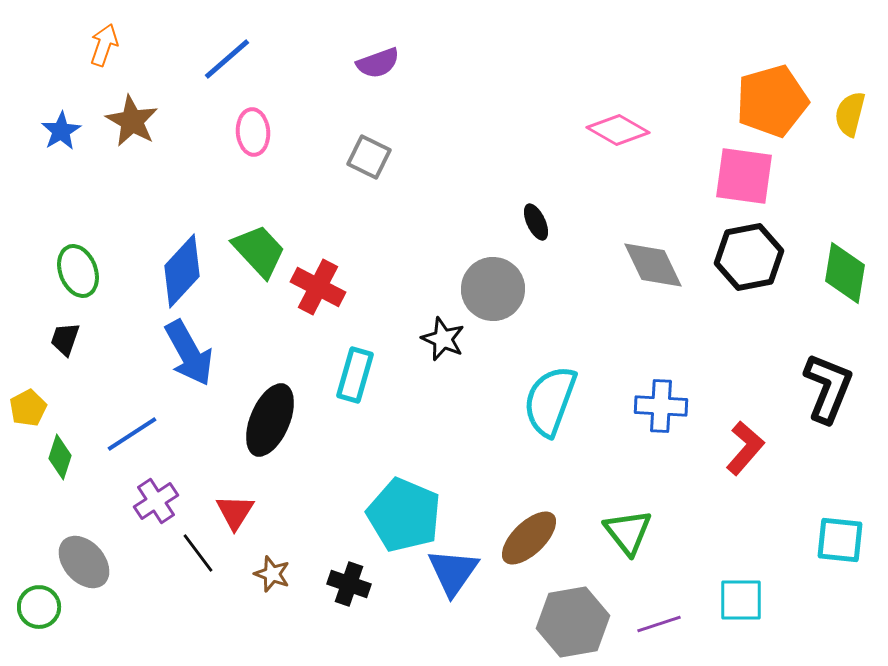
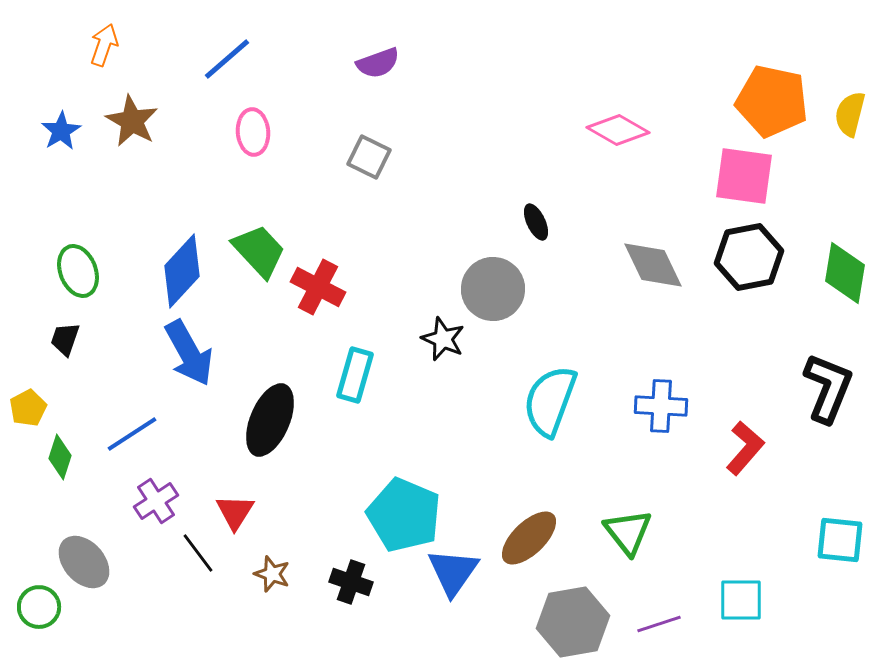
orange pentagon at (772, 101): rotated 28 degrees clockwise
black cross at (349, 584): moved 2 px right, 2 px up
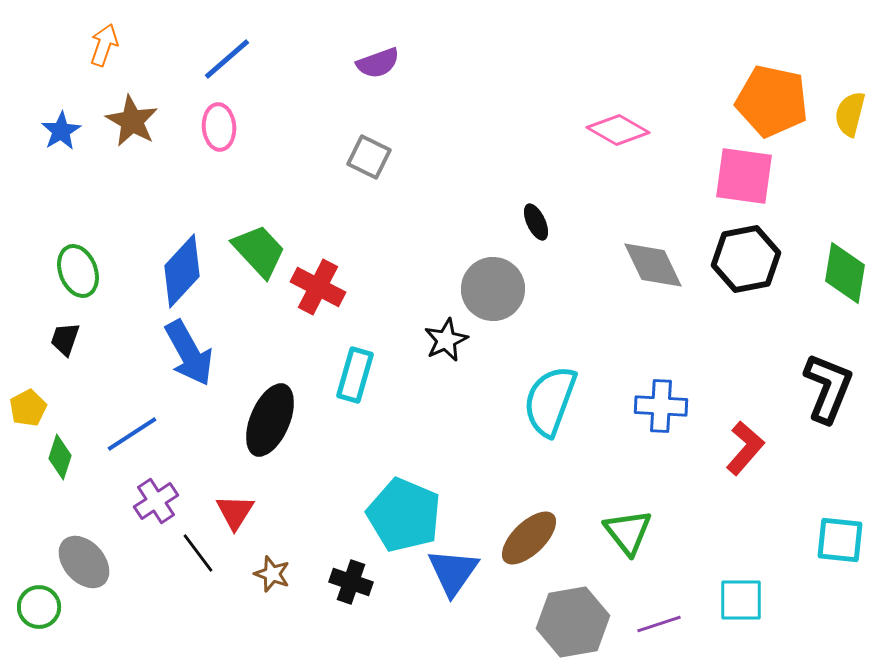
pink ellipse at (253, 132): moved 34 px left, 5 px up
black hexagon at (749, 257): moved 3 px left, 2 px down
black star at (443, 339): moved 3 px right, 1 px down; rotated 24 degrees clockwise
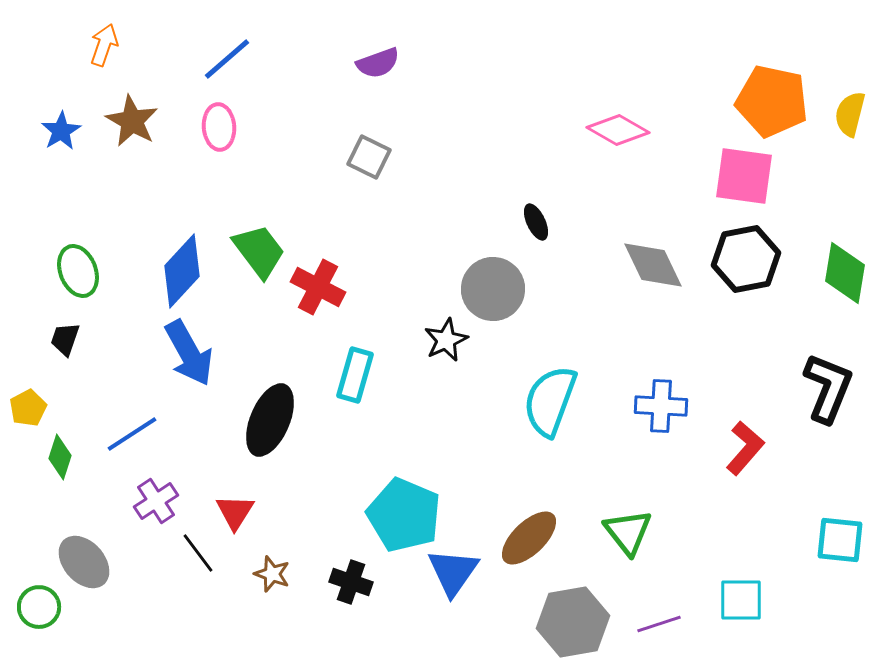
green trapezoid at (259, 251): rotated 6 degrees clockwise
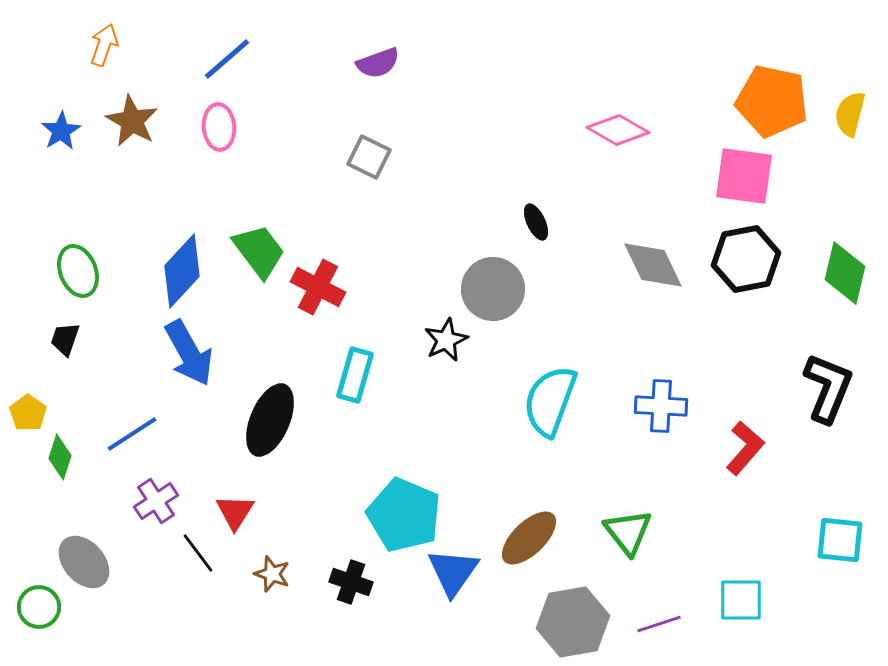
green diamond at (845, 273): rotated 4 degrees clockwise
yellow pentagon at (28, 408): moved 5 px down; rotated 9 degrees counterclockwise
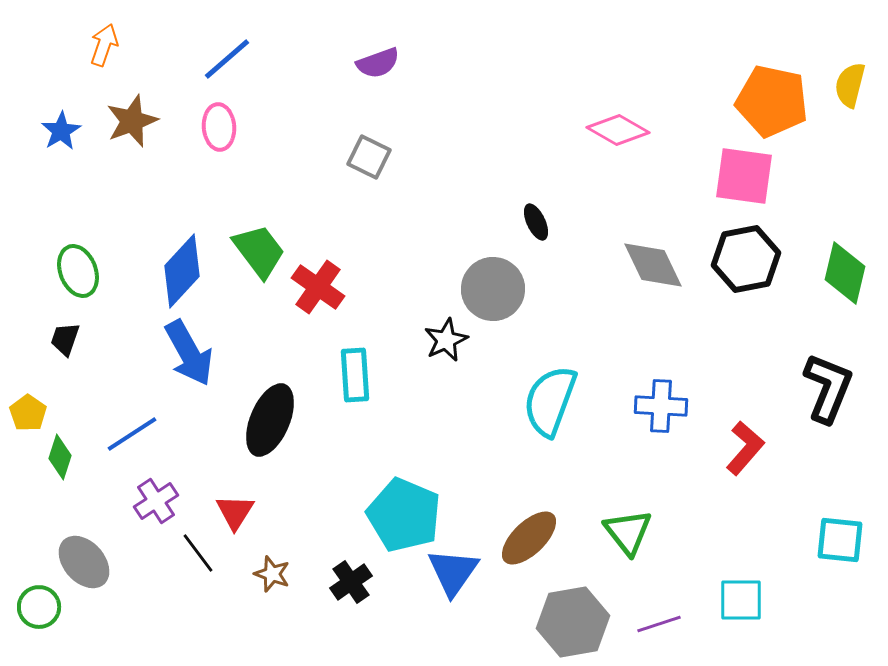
yellow semicircle at (850, 114): moved 29 px up
brown star at (132, 121): rotated 22 degrees clockwise
red cross at (318, 287): rotated 8 degrees clockwise
cyan rectangle at (355, 375): rotated 20 degrees counterclockwise
black cross at (351, 582): rotated 36 degrees clockwise
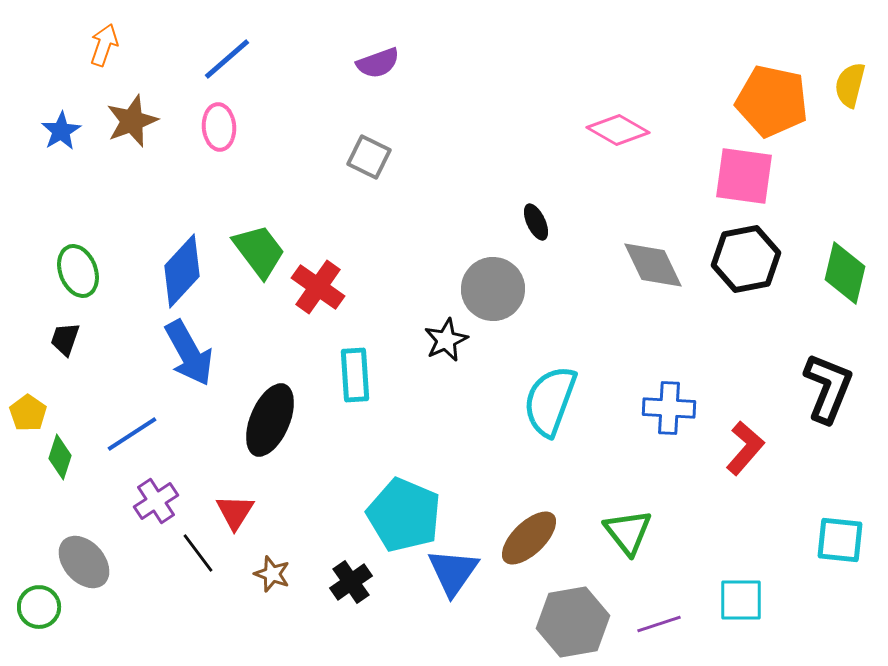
blue cross at (661, 406): moved 8 px right, 2 px down
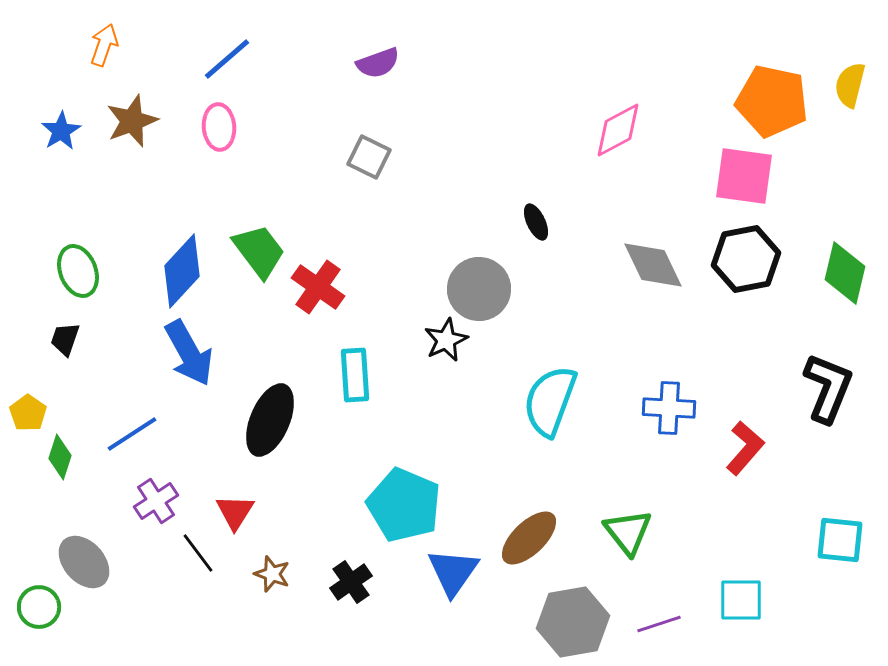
pink diamond at (618, 130): rotated 58 degrees counterclockwise
gray circle at (493, 289): moved 14 px left
cyan pentagon at (404, 515): moved 10 px up
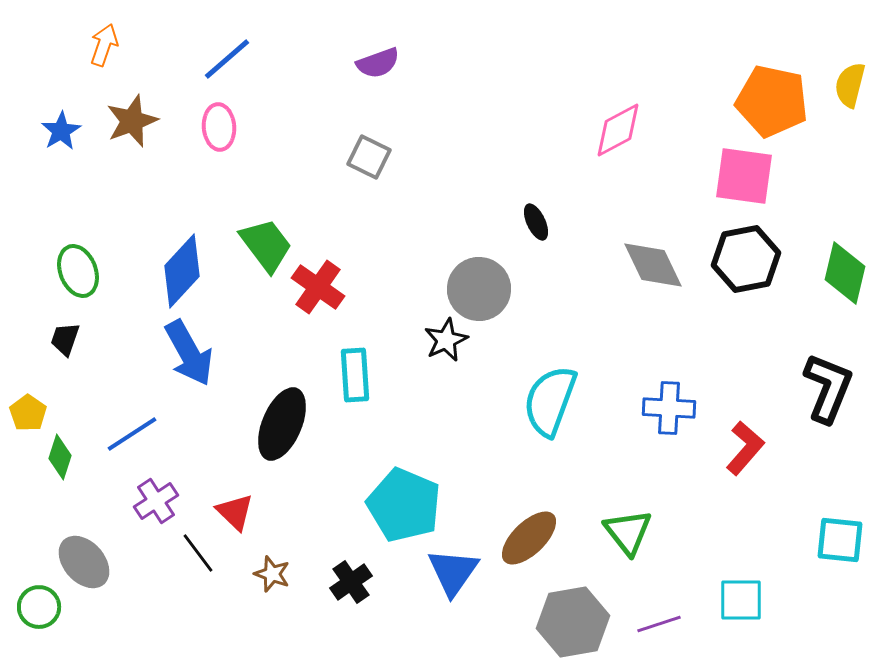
green trapezoid at (259, 251): moved 7 px right, 6 px up
black ellipse at (270, 420): moved 12 px right, 4 px down
red triangle at (235, 512): rotated 18 degrees counterclockwise
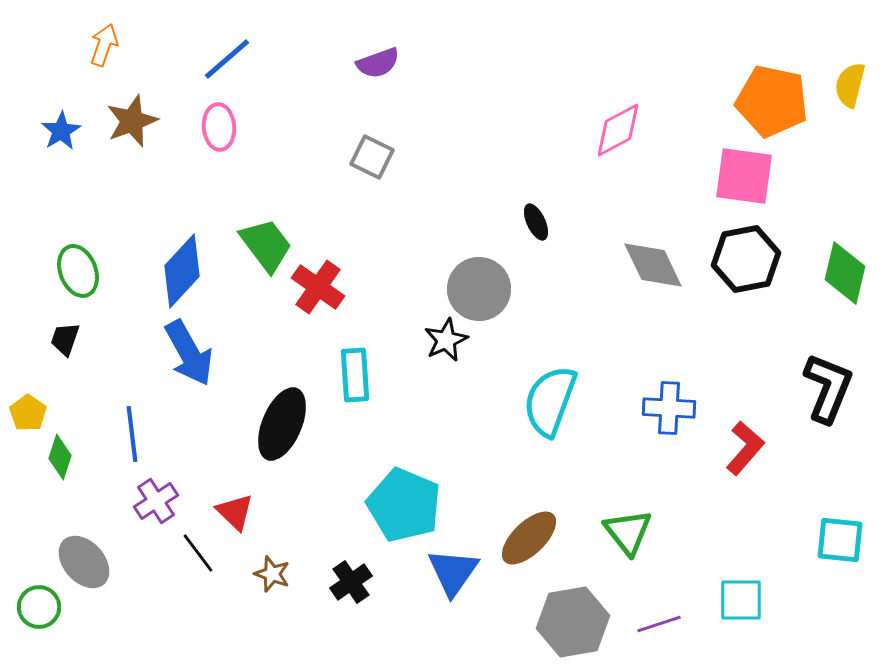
gray square at (369, 157): moved 3 px right
blue line at (132, 434): rotated 64 degrees counterclockwise
